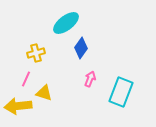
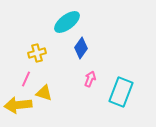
cyan ellipse: moved 1 px right, 1 px up
yellow cross: moved 1 px right
yellow arrow: moved 1 px up
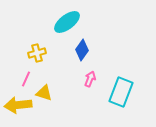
blue diamond: moved 1 px right, 2 px down
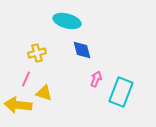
cyan ellipse: moved 1 px up; rotated 52 degrees clockwise
blue diamond: rotated 50 degrees counterclockwise
pink arrow: moved 6 px right
yellow arrow: rotated 12 degrees clockwise
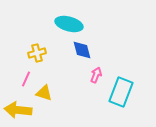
cyan ellipse: moved 2 px right, 3 px down
pink arrow: moved 4 px up
yellow arrow: moved 5 px down
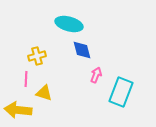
yellow cross: moved 3 px down
pink line: rotated 21 degrees counterclockwise
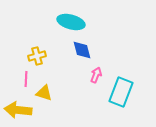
cyan ellipse: moved 2 px right, 2 px up
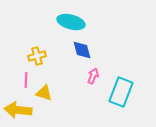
pink arrow: moved 3 px left, 1 px down
pink line: moved 1 px down
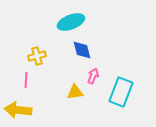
cyan ellipse: rotated 36 degrees counterclockwise
yellow triangle: moved 31 px right, 1 px up; rotated 24 degrees counterclockwise
